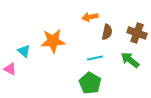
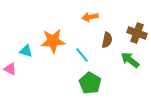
brown semicircle: moved 8 px down
cyan triangle: moved 2 px right; rotated 24 degrees counterclockwise
cyan line: moved 13 px left, 3 px up; rotated 63 degrees clockwise
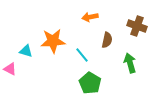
brown cross: moved 7 px up
green arrow: moved 3 px down; rotated 36 degrees clockwise
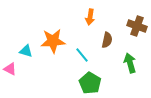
orange arrow: rotated 70 degrees counterclockwise
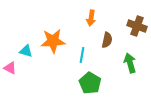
orange arrow: moved 1 px right, 1 px down
cyan line: rotated 49 degrees clockwise
pink triangle: moved 1 px up
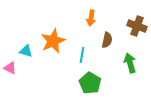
orange star: rotated 20 degrees counterclockwise
